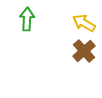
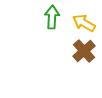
green arrow: moved 25 px right, 2 px up
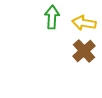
yellow arrow: rotated 20 degrees counterclockwise
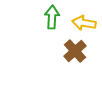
brown cross: moved 9 px left
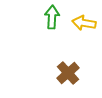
brown cross: moved 7 px left, 22 px down
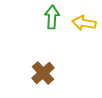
brown cross: moved 25 px left
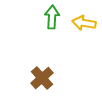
brown cross: moved 1 px left, 5 px down
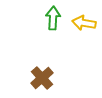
green arrow: moved 1 px right, 1 px down
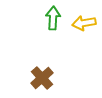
yellow arrow: rotated 20 degrees counterclockwise
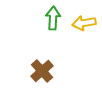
brown cross: moved 7 px up
